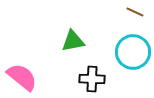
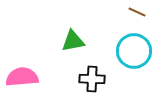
brown line: moved 2 px right
cyan circle: moved 1 px right, 1 px up
pink semicircle: rotated 44 degrees counterclockwise
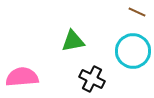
cyan circle: moved 1 px left
black cross: rotated 25 degrees clockwise
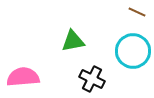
pink semicircle: moved 1 px right
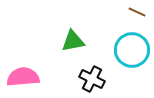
cyan circle: moved 1 px left, 1 px up
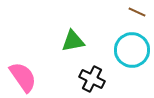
pink semicircle: rotated 60 degrees clockwise
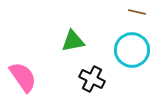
brown line: rotated 12 degrees counterclockwise
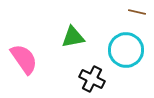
green triangle: moved 4 px up
cyan circle: moved 6 px left
pink semicircle: moved 1 px right, 18 px up
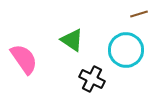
brown line: moved 2 px right, 2 px down; rotated 30 degrees counterclockwise
green triangle: moved 1 px left, 3 px down; rotated 45 degrees clockwise
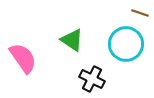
brown line: moved 1 px right, 1 px up; rotated 36 degrees clockwise
cyan circle: moved 6 px up
pink semicircle: moved 1 px left, 1 px up
